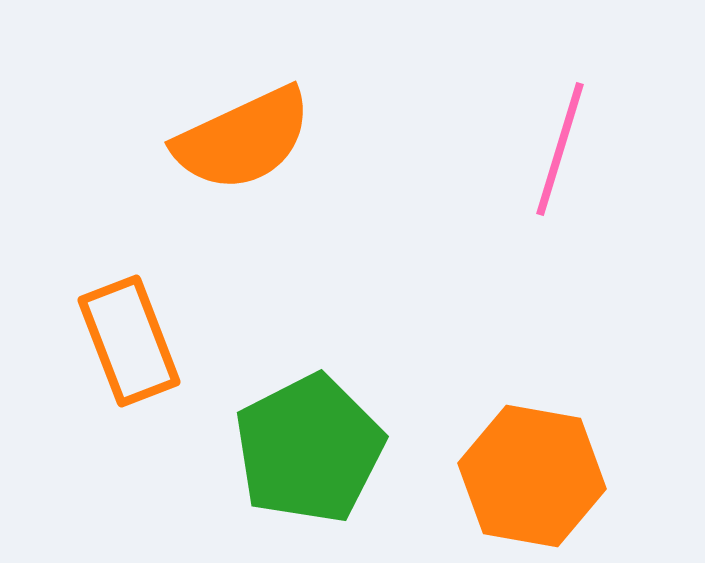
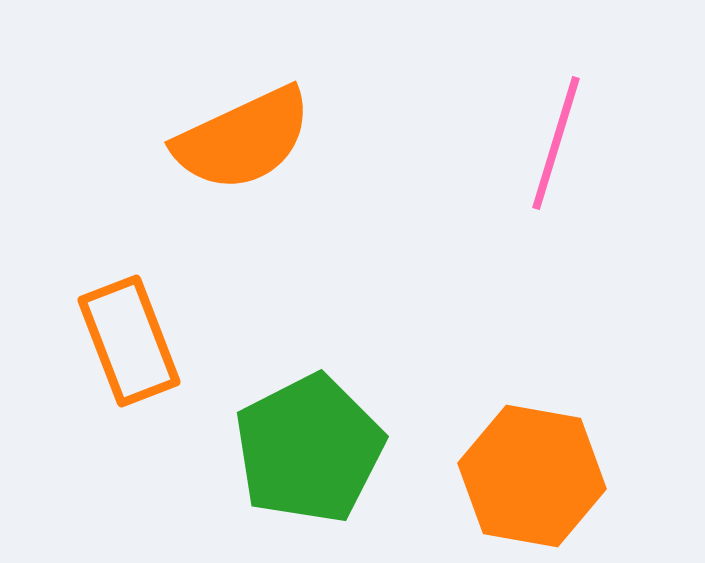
pink line: moved 4 px left, 6 px up
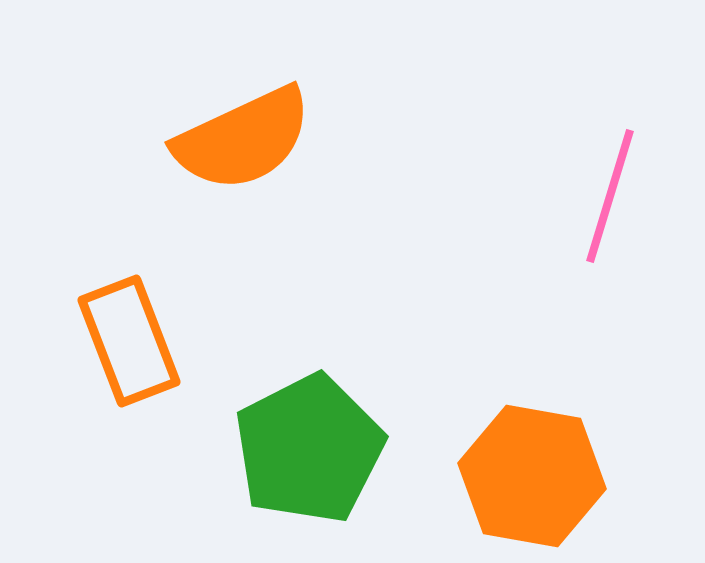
pink line: moved 54 px right, 53 px down
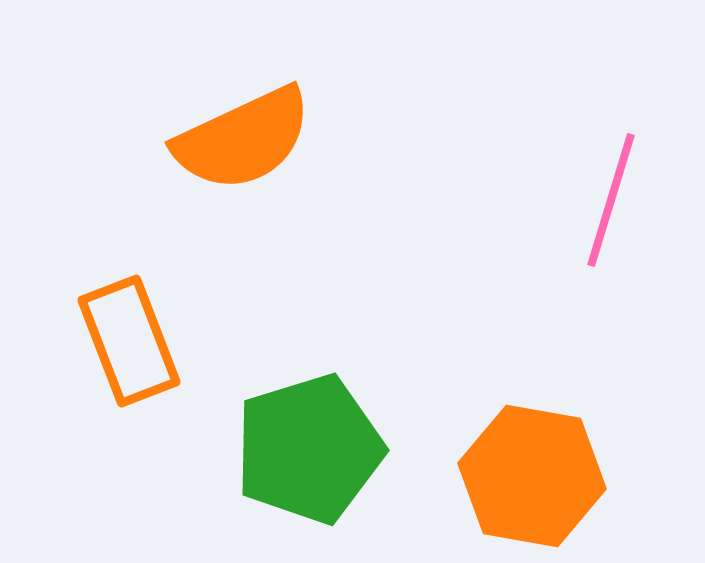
pink line: moved 1 px right, 4 px down
green pentagon: rotated 10 degrees clockwise
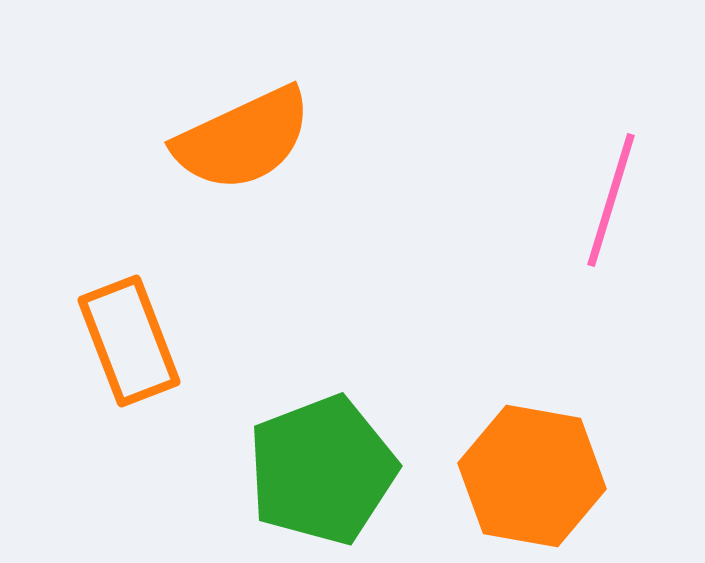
green pentagon: moved 13 px right, 21 px down; rotated 4 degrees counterclockwise
